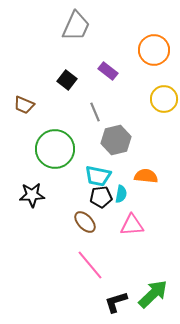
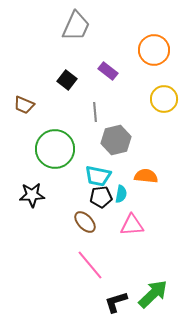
gray line: rotated 18 degrees clockwise
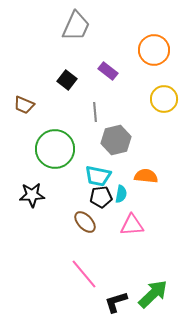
pink line: moved 6 px left, 9 px down
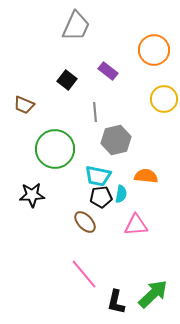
pink triangle: moved 4 px right
black L-shape: rotated 60 degrees counterclockwise
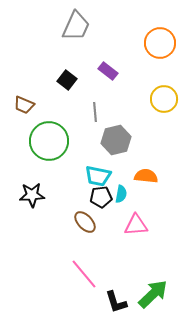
orange circle: moved 6 px right, 7 px up
green circle: moved 6 px left, 8 px up
black L-shape: rotated 30 degrees counterclockwise
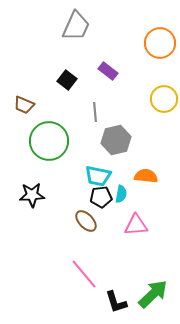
brown ellipse: moved 1 px right, 1 px up
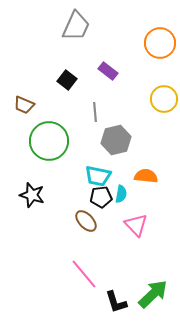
black star: rotated 20 degrees clockwise
pink triangle: rotated 50 degrees clockwise
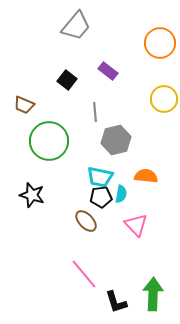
gray trapezoid: rotated 16 degrees clockwise
cyan trapezoid: moved 2 px right, 1 px down
green arrow: rotated 44 degrees counterclockwise
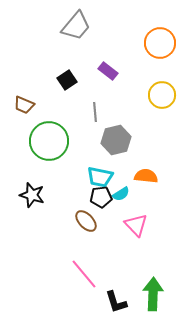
black square: rotated 18 degrees clockwise
yellow circle: moved 2 px left, 4 px up
cyan semicircle: rotated 48 degrees clockwise
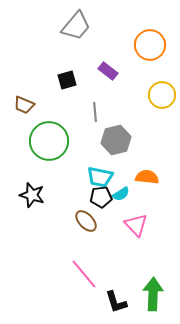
orange circle: moved 10 px left, 2 px down
black square: rotated 18 degrees clockwise
orange semicircle: moved 1 px right, 1 px down
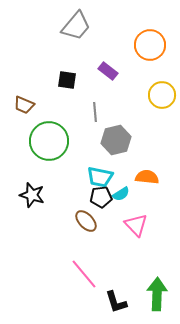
black square: rotated 24 degrees clockwise
green arrow: moved 4 px right
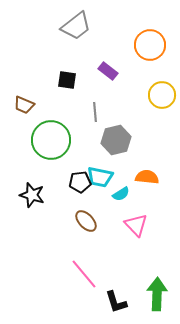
gray trapezoid: rotated 12 degrees clockwise
green circle: moved 2 px right, 1 px up
black pentagon: moved 21 px left, 15 px up
